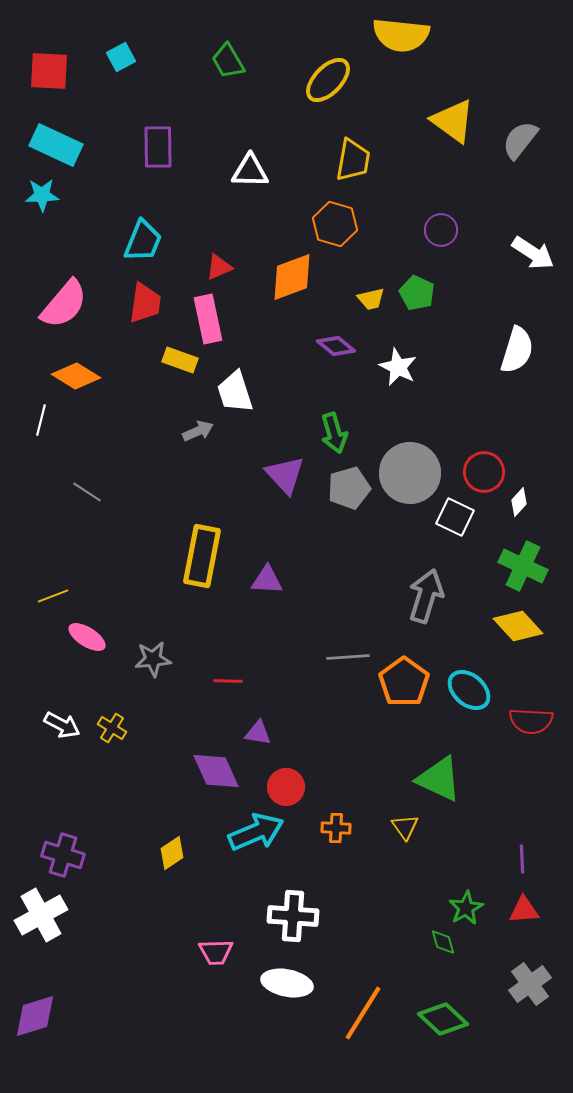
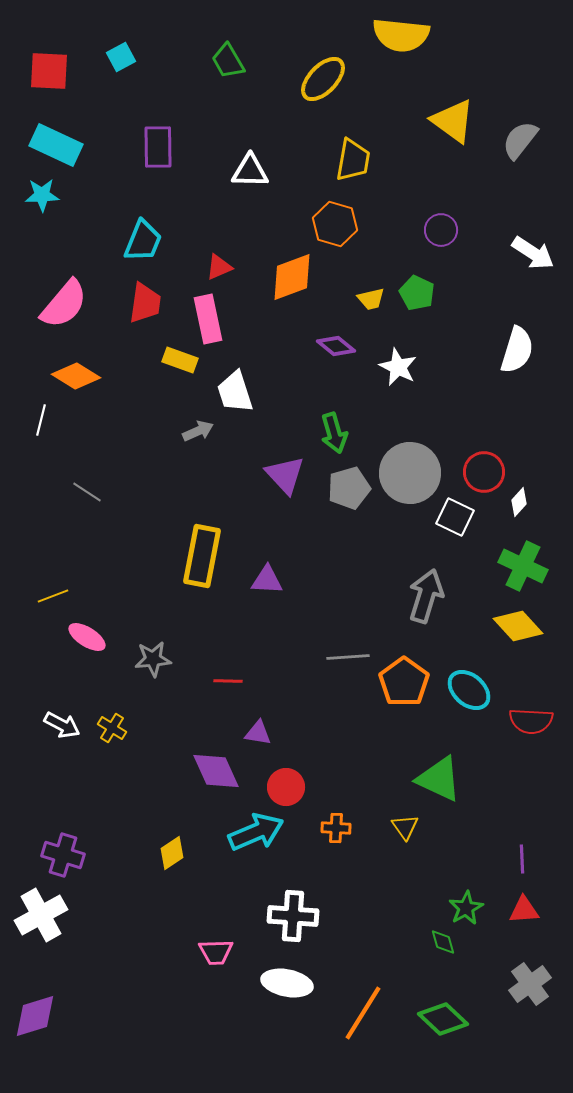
yellow ellipse at (328, 80): moved 5 px left, 1 px up
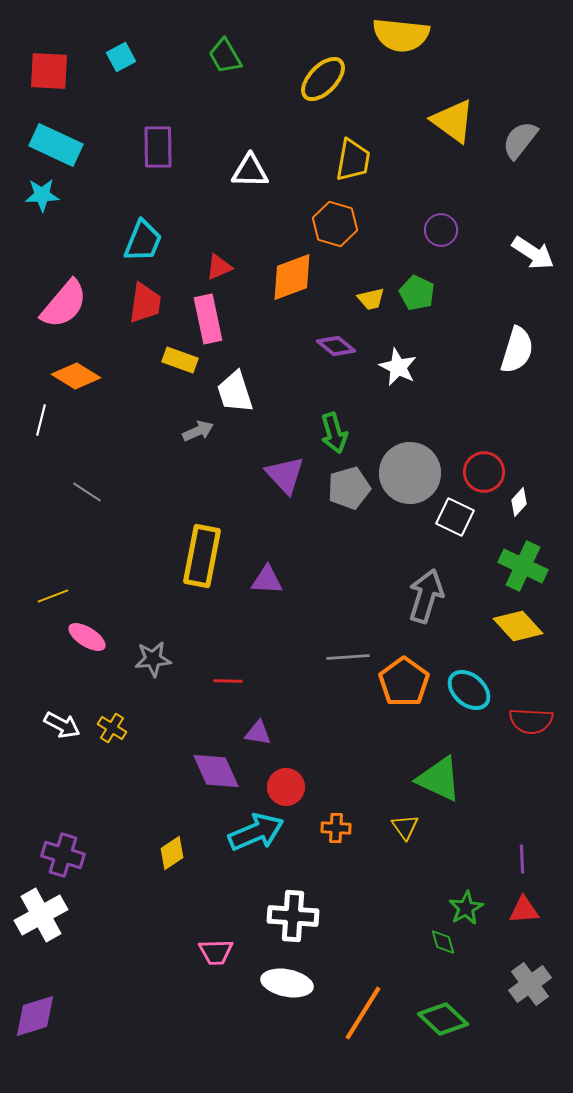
green trapezoid at (228, 61): moved 3 px left, 5 px up
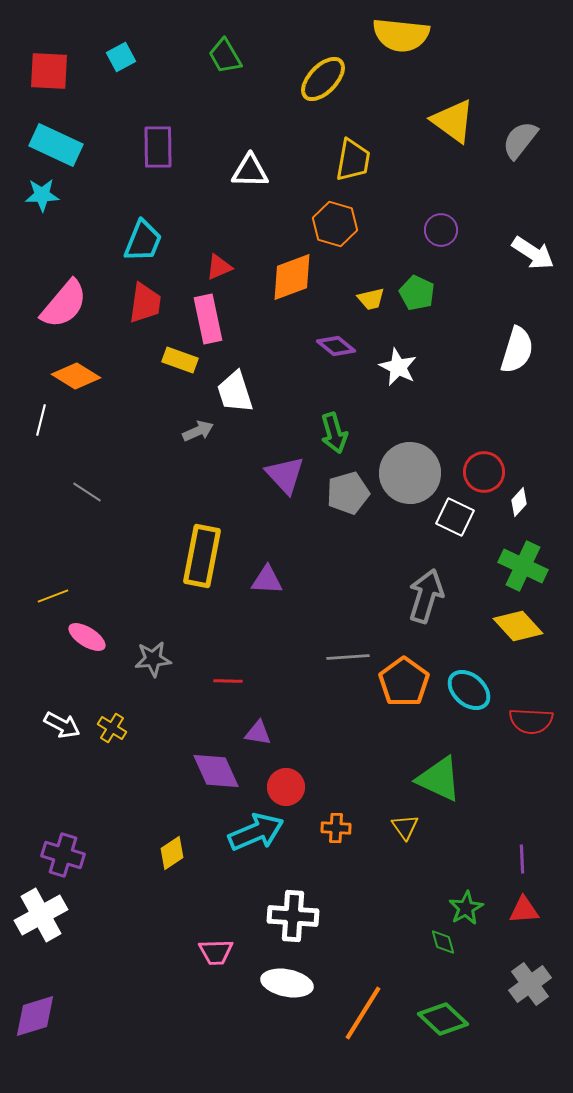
gray pentagon at (349, 488): moved 1 px left, 5 px down
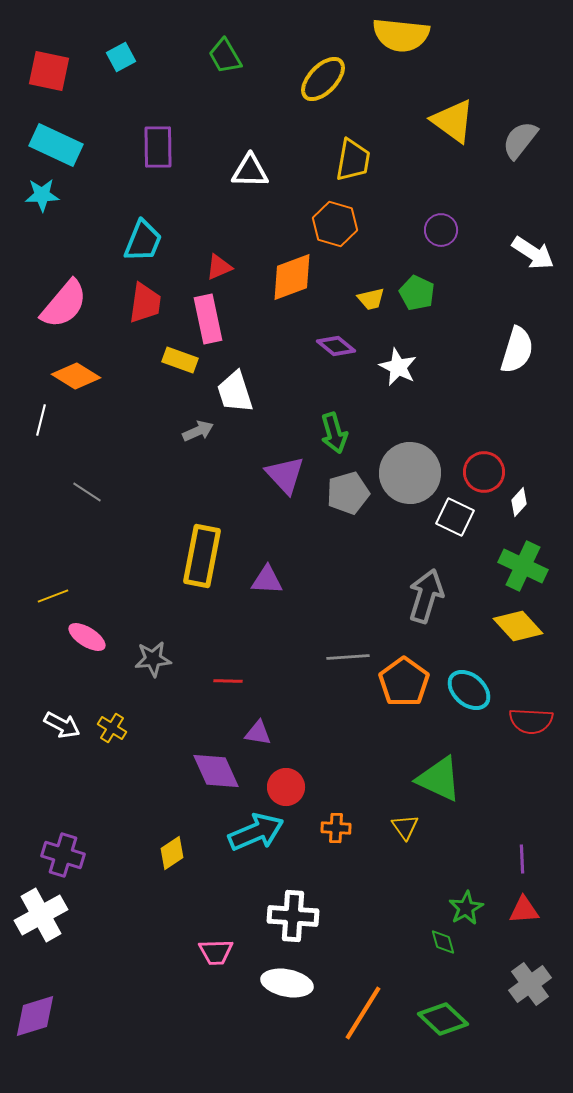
red square at (49, 71): rotated 9 degrees clockwise
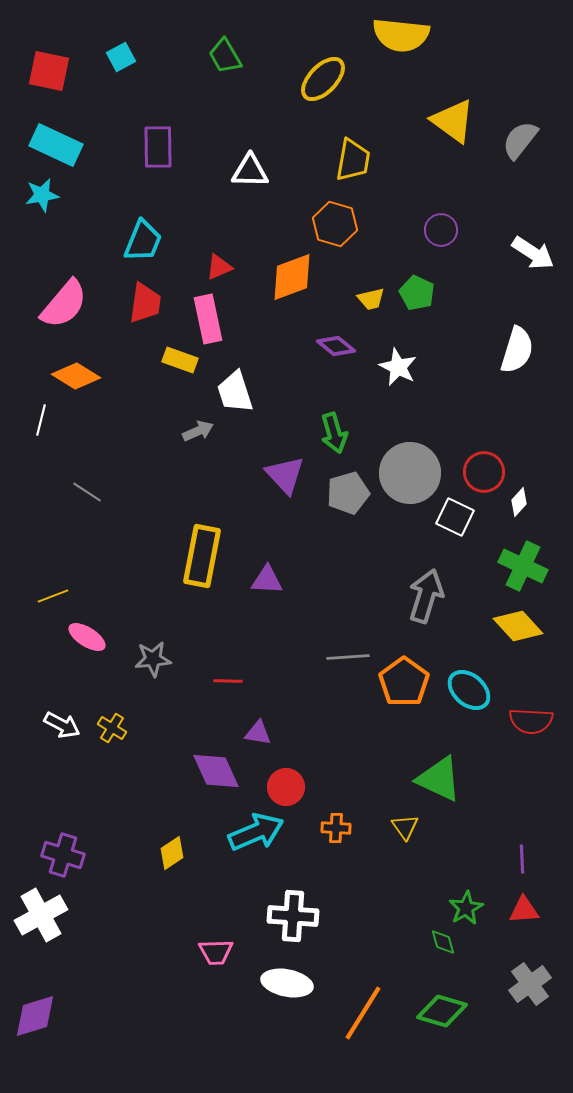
cyan star at (42, 195): rotated 8 degrees counterclockwise
green diamond at (443, 1019): moved 1 px left, 8 px up; rotated 27 degrees counterclockwise
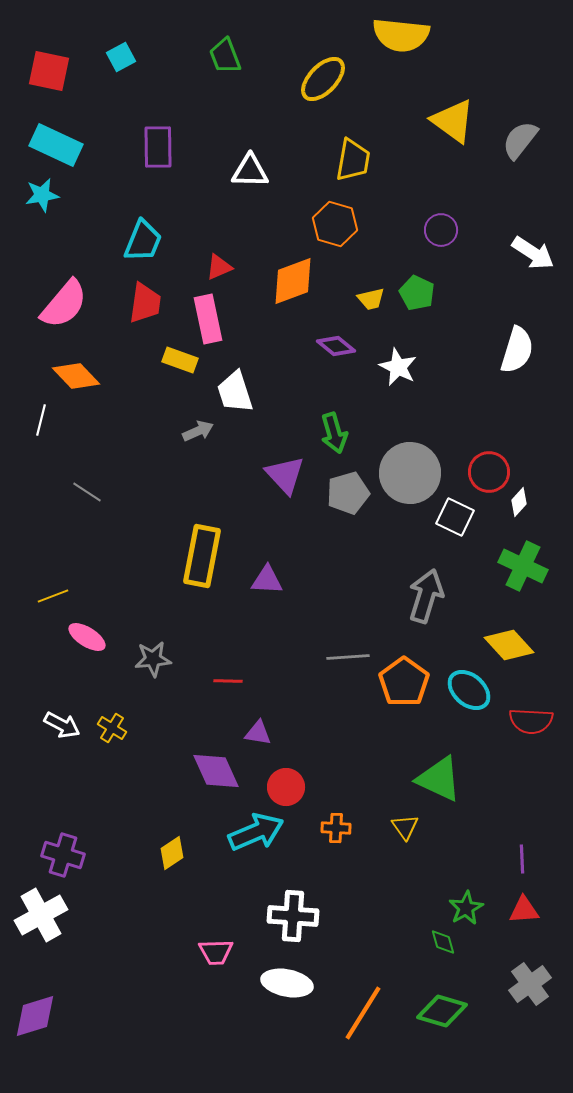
green trapezoid at (225, 56): rotated 9 degrees clockwise
orange diamond at (292, 277): moved 1 px right, 4 px down
orange diamond at (76, 376): rotated 15 degrees clockwise
red circle at (484, 472): moved 5 px right
yellow diamond at (518, 626): moved 9 px left, 19 px down
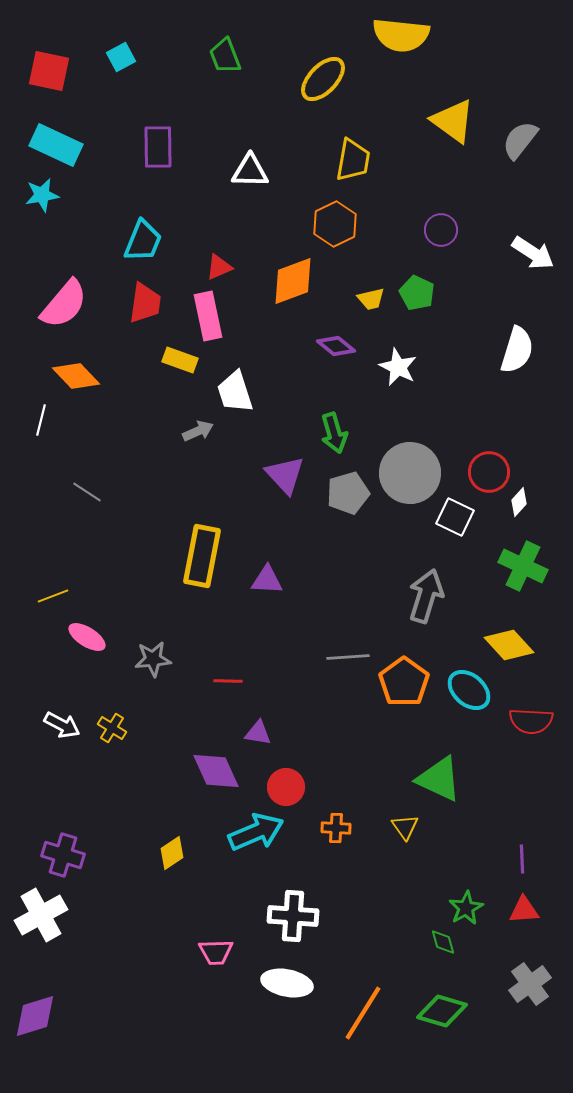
orange hexagon at (335, 224): rotated 18 degrees clockwise
pink rectangle at (208, 319): moved 3 px up
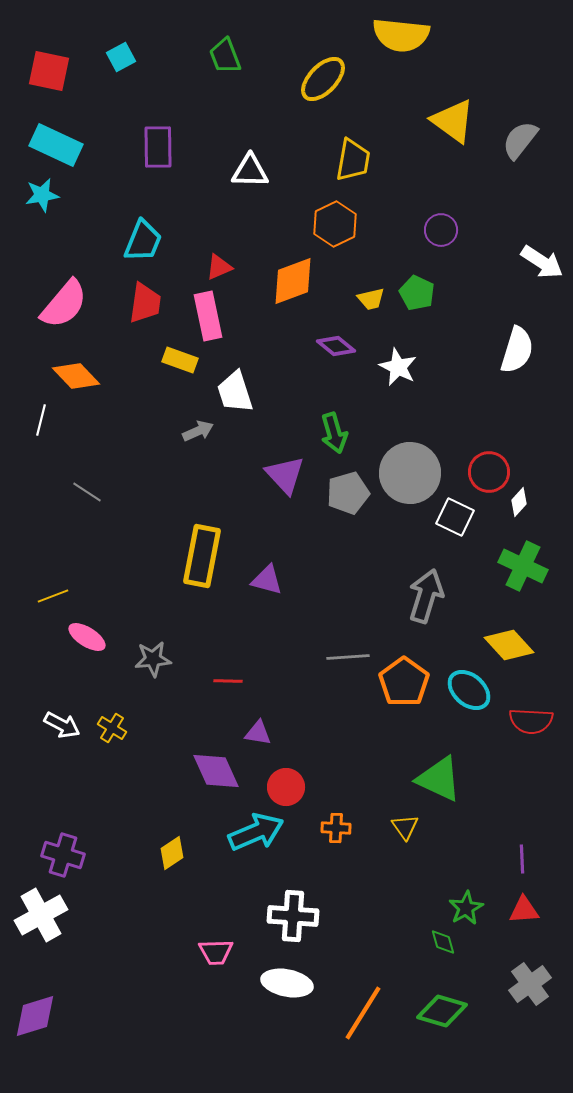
white arrow at (533, 253): moved 9 px right, 9 px down
purple triangle at (267, 580): rotated 12 degrees clockwise
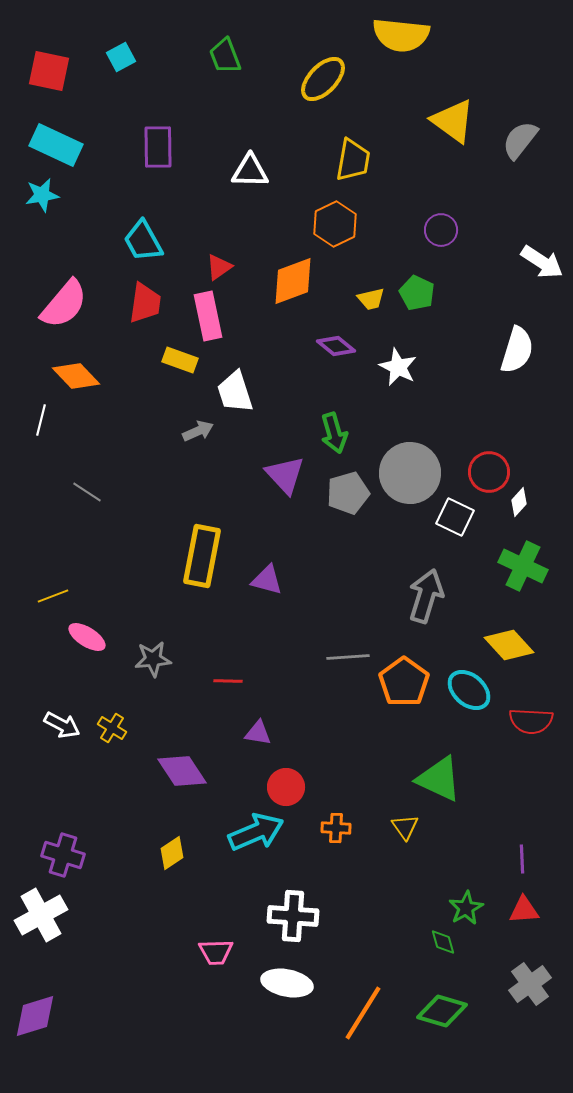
cyan trapezoid at (143, 241): rotated 129 degrees clockwise
red triangle at (219, 267): rotated 12 degrees counterclockwise
purple diamond at (216, 771): moved 34 px left; rotated 9 degrees counterclockwise
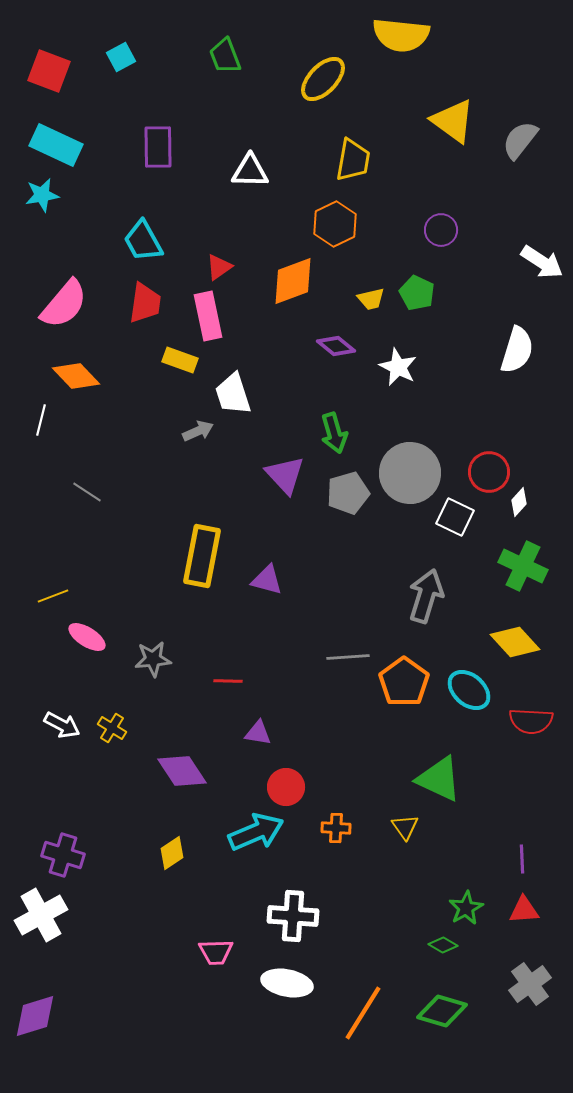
red square at (49, 71): rotated 9 degrees clockwise
white trapezoid at (235, 392): moved 2 px left, 2 px down
yellow diamond at (509, 645): moved 6 px right, 3 px up
green diamond at (443, 942): moved 3 px down; rotated 44 degrees counterclockwise
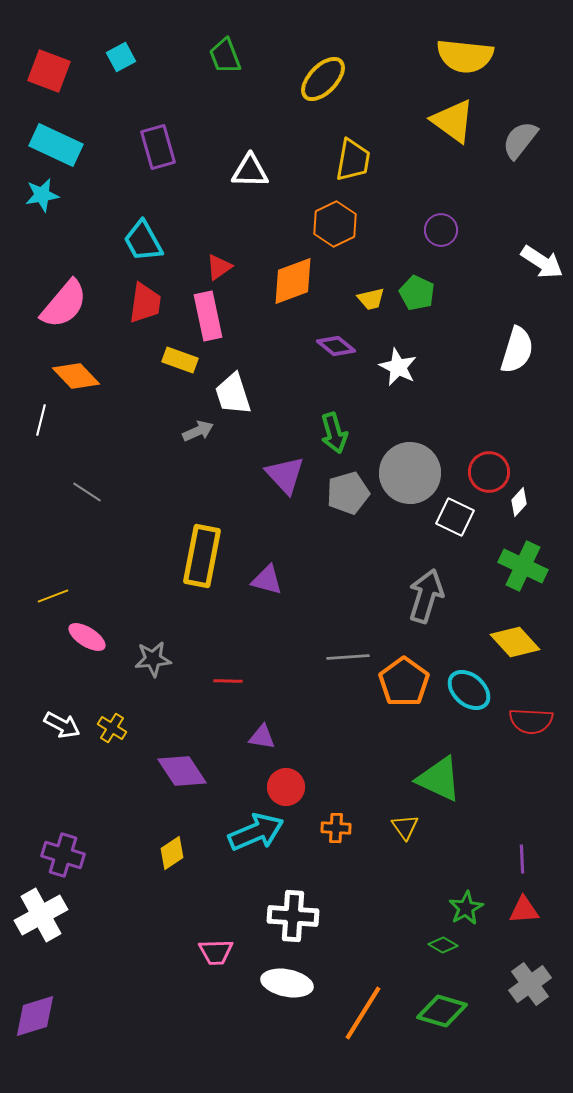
yellow semicircle at (401, 35): moved 64 px right, 21 px down
purple rectangle at (158, 147): rotated 15 degrees counterclockwise
purple triangle at (258, 733): moved 4 px right, 4 px down
